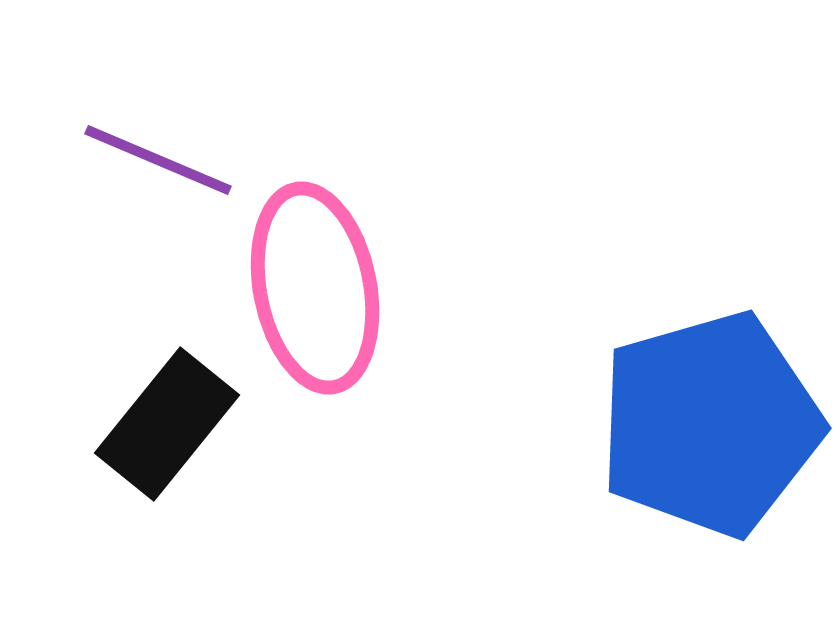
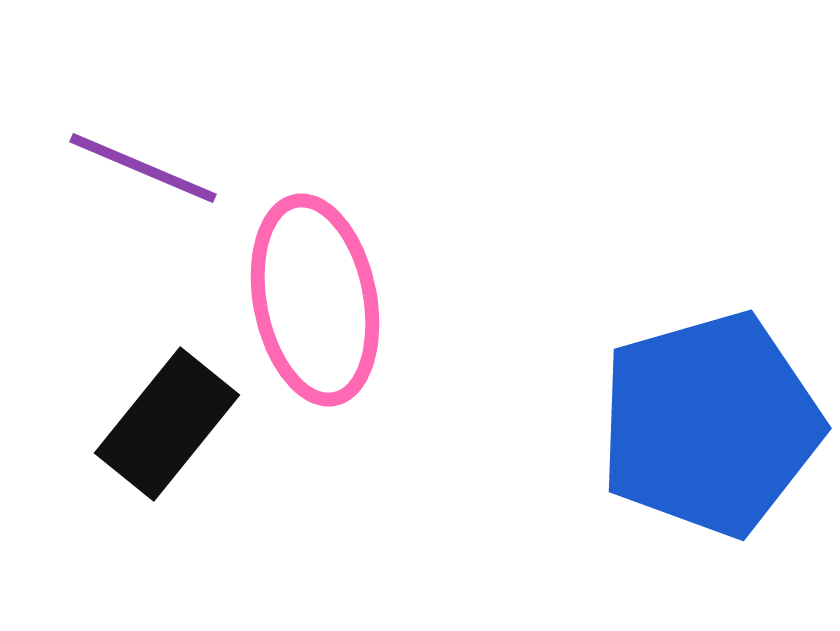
purple line: moved 15 px left, 8 px down
pink ellipse: moved 12 px down
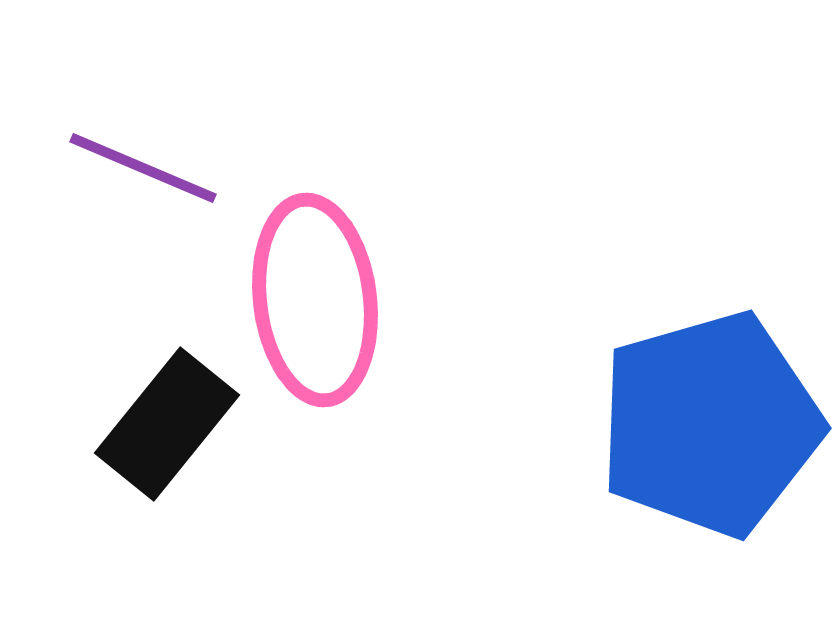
pink ellipse: rotated 4 degrees clockwise
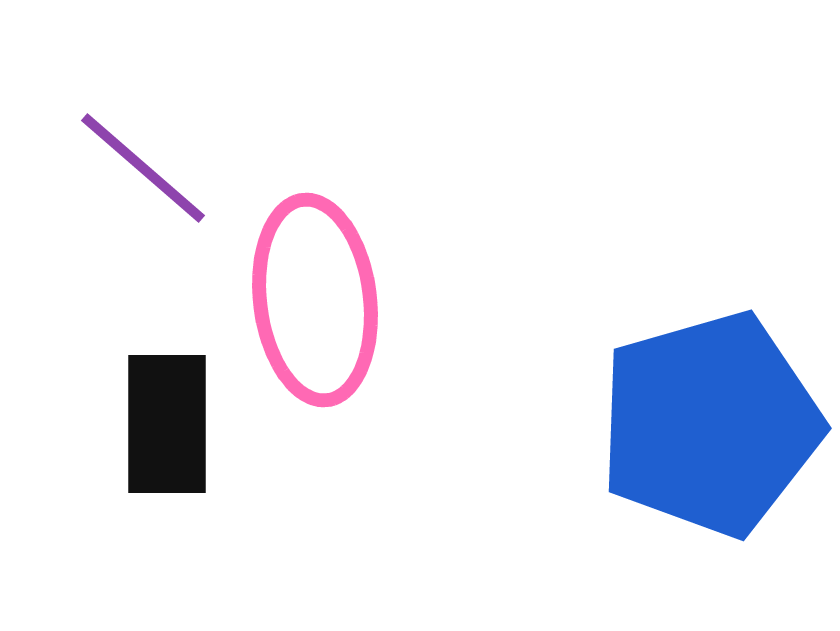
purple line: rotated 18 degrees clockwise
black rectangle: rotated 39 degrees counterclockwise
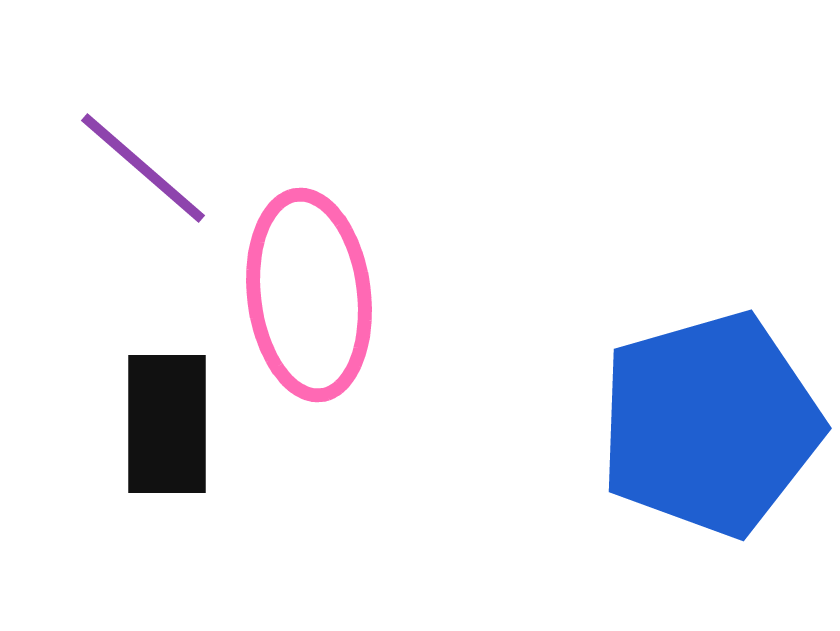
pink ellipse: moved 6 px left, 5 px up
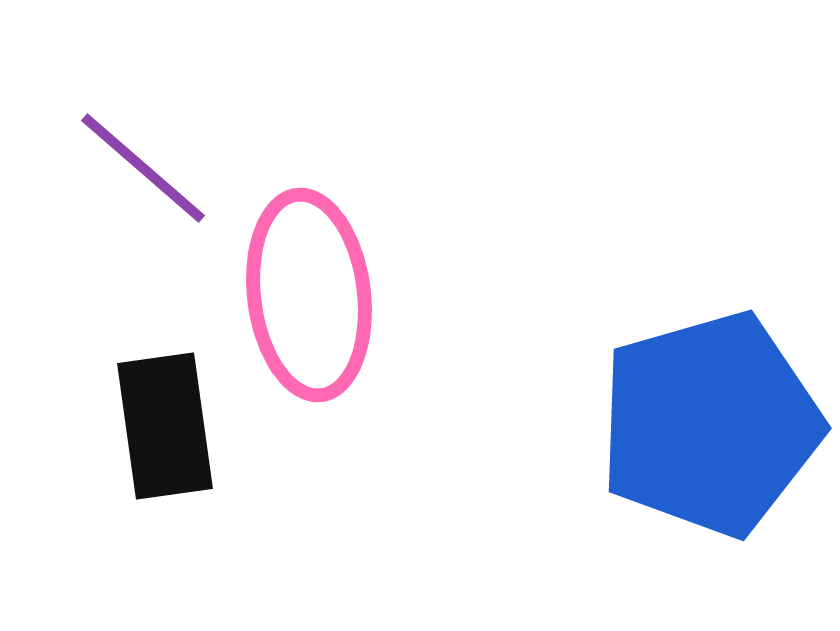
black rectangle: moved 2 px left, 2 px down; rotated 8 degrees counterclockwise
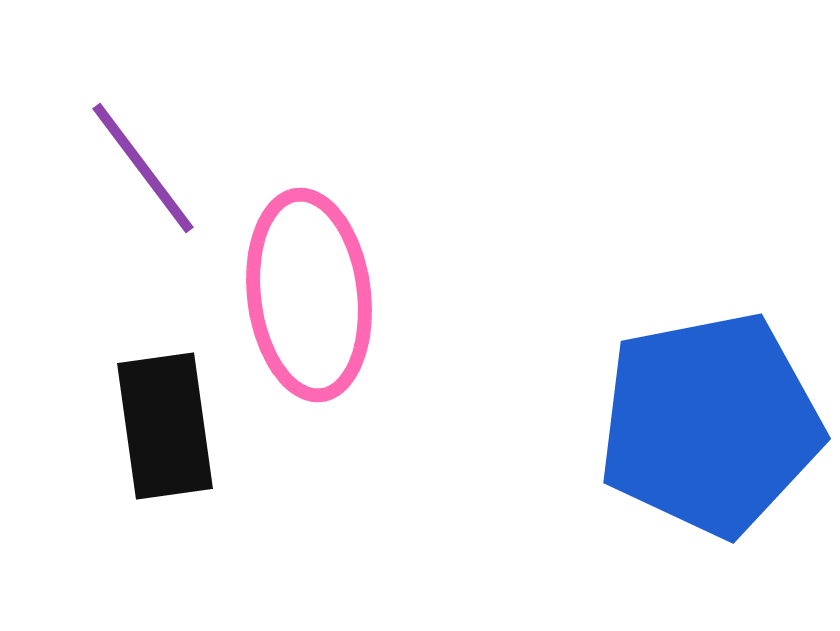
purple line: rotated 12 degrees clockwise
blue pentagon: rotated 5 degrees clockwise
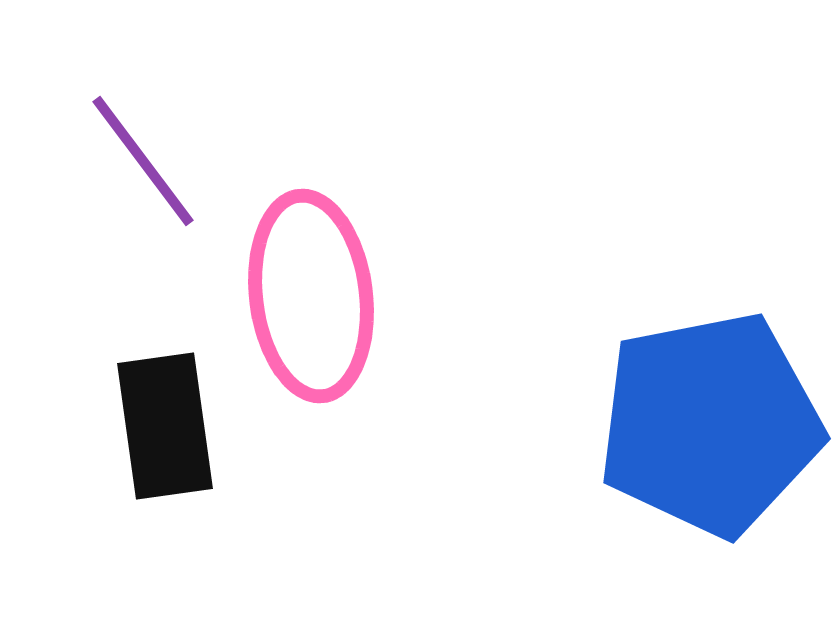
purple line: moved 7 px up
pink ellipse: moved 2 px right, 1 px down
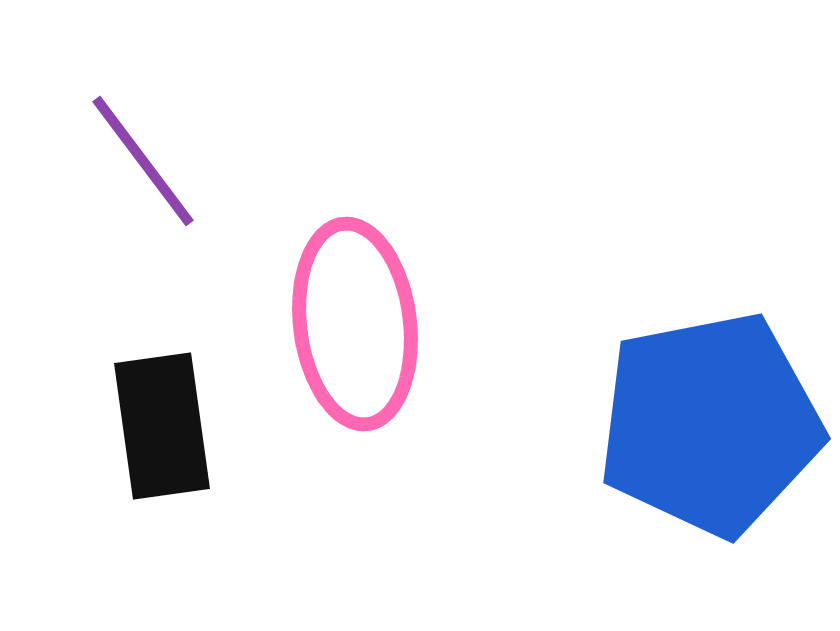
pink ellipse: moved 44 px right, 28 px down
black rectangle: moved 3 px left
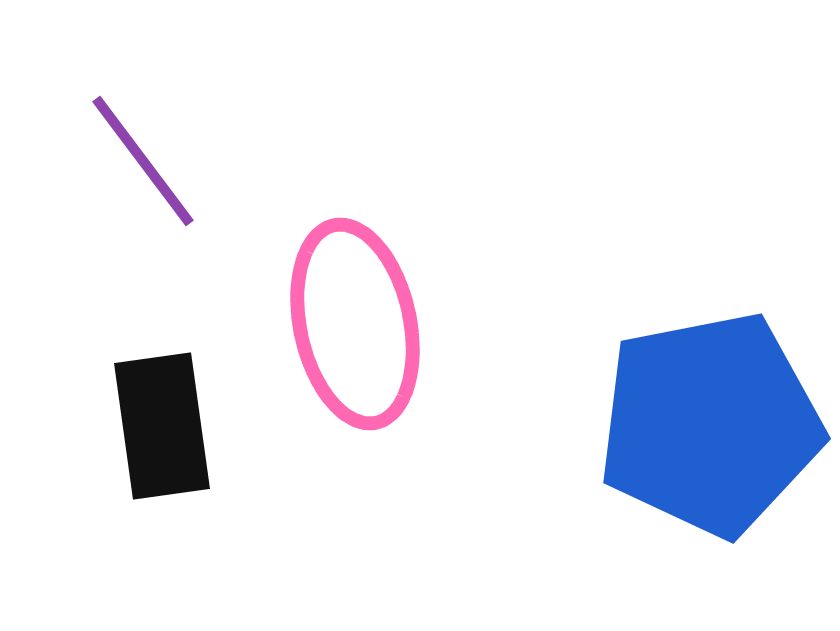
pink ellipse: rotated 5 degrees counterclockwise
